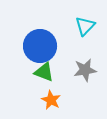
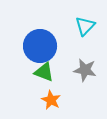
gray star: rotated 20 degrees clockwise
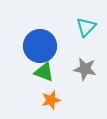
cyan triangle: moved 1 px right, 1 px down
gray star: moved 1 px up
orange star: rotated 30 degrees clockwise
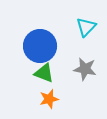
green triangle: moved 1 px down
orange star: moved 2 px left, 1 px up
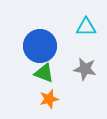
cyan triangle: rotated 45 degrees clockwise
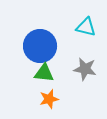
cyan triangle: rotated 15 degrees clockwise
green triangle: rotated 15 degrees counterclockwise
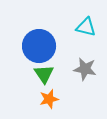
blue circle: moved 1 px left
green triangle: moved 1 px down; rotated 50 degrees clockwise
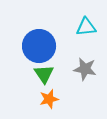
cyan triangle: rotated 20 degrees counterclockwise
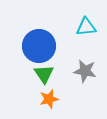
gray star: moved 2 px down
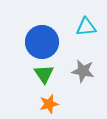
blue circle: moved 3 px right, 4 px up
gray star: moved 2 px left
orange star: moved 5 px down
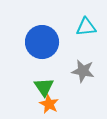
green triangle: moved 13 px down
orange star: rotated 30 degrees counterclockwise
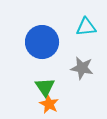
gray star: moved 1 px left, 3 px up
green triangle: moved 1 px right
